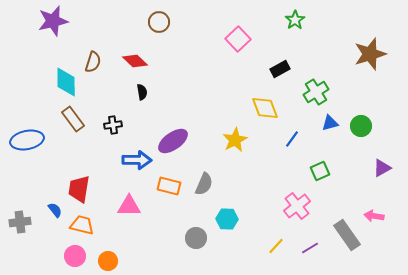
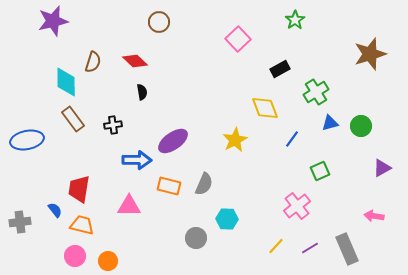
gray rectangle: moved 14 px down; rotated 12 degrees clockwise
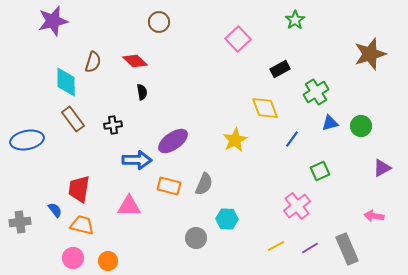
yellow line: rotated 18 degrees clockwise
pink circle: moved 2 px left, 2 px down
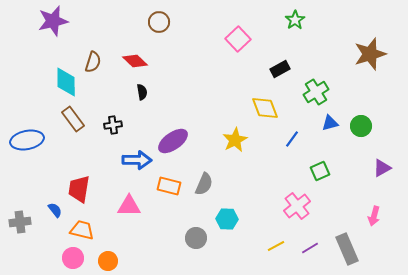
pink arrow: rotated 84 degrees counterclockwise
orange trapezoid: moved 5 px down
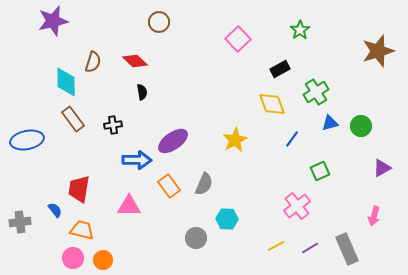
green star: moved 5 px right, 10 px down
brown star: moved 8 px right, 3 px up
yellow diamond: moved 7 px right, 4 px up
orange rectangle: rotated 40 degrees clockwise
orange circle: moved 5 px left, 1 px up
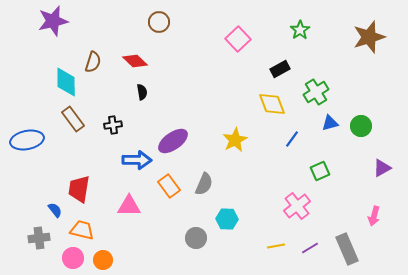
brown star: moved 9 px left, 14 px up
gray cross: moved 19 px right, 16 px down
yellow line: rotated 18 degrees clockwise
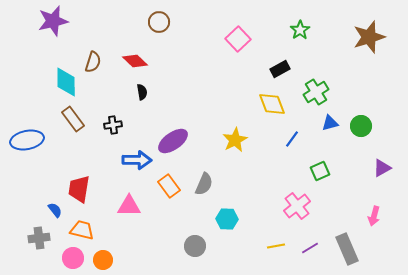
gray circle: moved 1 px left, 8 px down
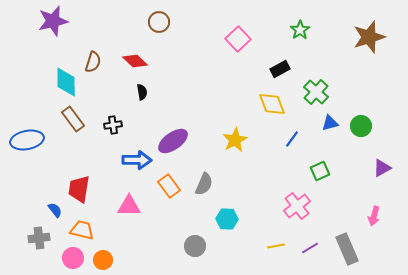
green cross: rotated 15 degrees counterclockwise
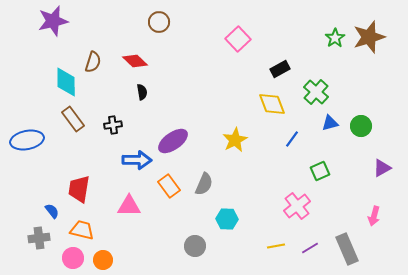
green star: moved 35 px right, 8 px down
blue semicircle: moved 3 px left, 1 px down
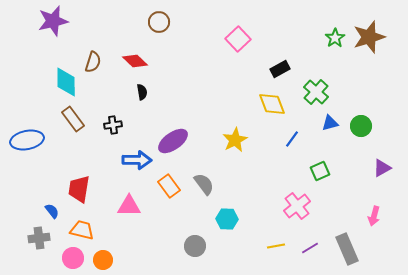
gray semicircle: rotated 60 degrees counterclockwise
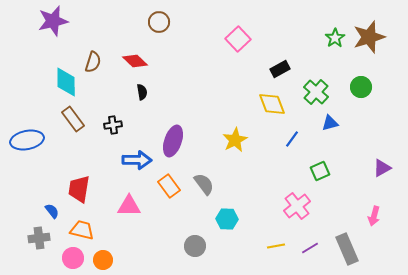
green circle: moved 39 px up
purple ellipse: rotated 36 degrees counterclockwise
